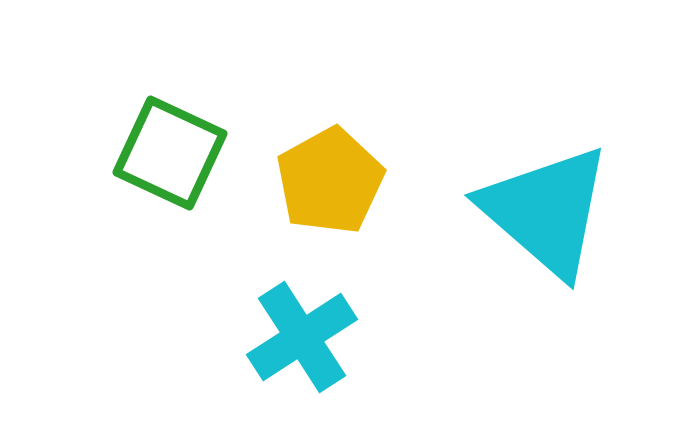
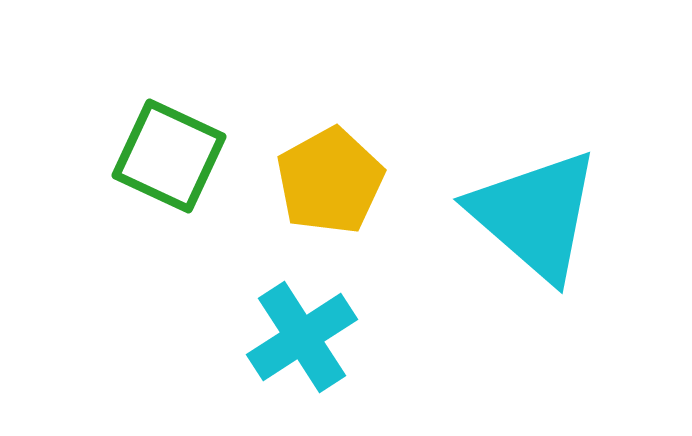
green square: moved 1 px left, 3 px down
cyan triangle: moved 11 px left, 4 px down
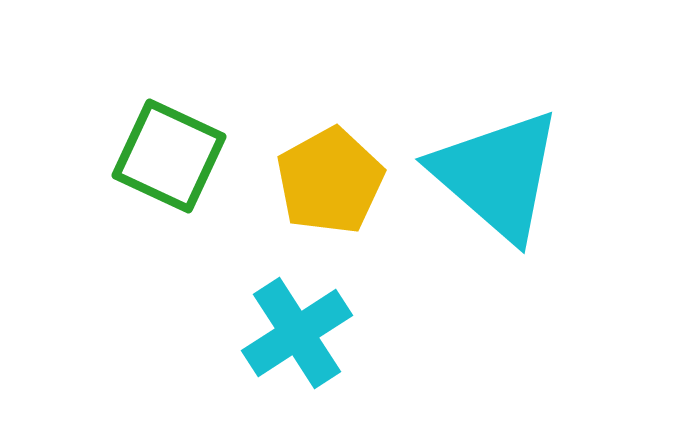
cyan triangle: moved 38 px left, 40 px up
cyan cross: moved 5 px left, 4 px up
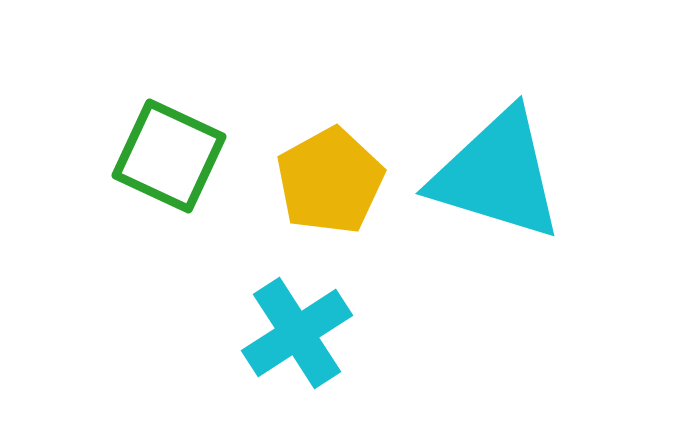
cyan triangle: rotated 24 degrees counterclockwise
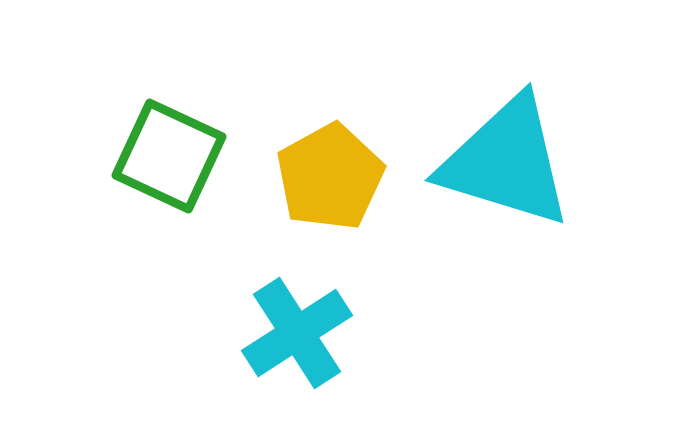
cyan triangle: moved 9 px right, 13 px up
yellow pentagon: moved 4 px up
